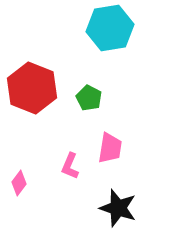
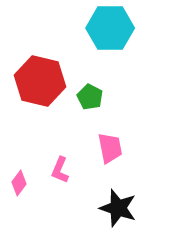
cyan hexagon: rotated 9 degrees clockwise
red hexagon: moved 8 px right, 7 px up; rotated 9 degrees counterclockwise
green pentagon: moved 1 px right, 1 px up
pink trapezoid: rotated 20 degrees counterclockwise
pink L-shape: moved 10 px left, 4 px down
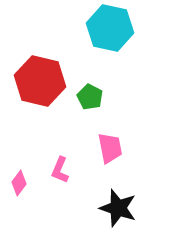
cyan hexagon: rotated 12 degrees clockwise
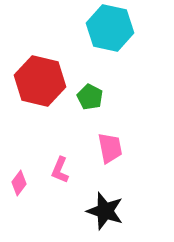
black star: moved 13 px left, 3 px down
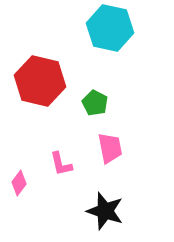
green pentagon: moved 5 px right, 6 px down
pink L-shape: moved 1 px right, 6 px up; rotated 36 degrees counterclockwise
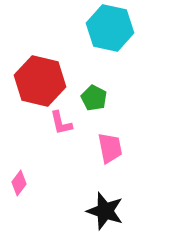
green pentagon: moved 1 px left, 5 px up
pink L-shape: moved 41 px up
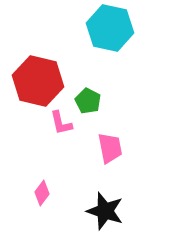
red hexagon: moved 2 px left
green pentagon: moved 6 px left, 3 px down
pink diamond: moved 23 px right, 10 px down
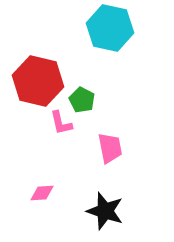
green pentagon: moved 6 px left, 1 px up
pink diamond: rotated 50 degrees clockwise
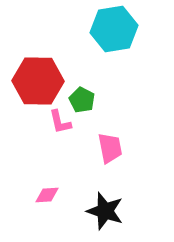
cyan hexagon: moved 4 px right, 1 px down; rotated 21 degrees counterclockwise
red hexagon: rotated 12 degrees counterclockwise
pink L-shape: moved 1 px left, 1 px up
pink diamond: moved 5 px right, 2 px down
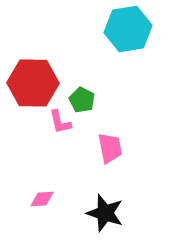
cyan hexagon: moved 14 px right
red hexagon: moved 5 px left, 2 px down
pink diamond: moved 5 px left, 4 px down
black star: moved 2 px down
